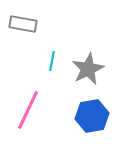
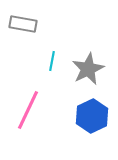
blue hexagon: rotated 16 degrees counterclockwise
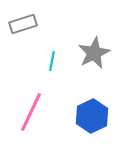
gray rectangle: rotated 28 degrees counterclockwise
gray star: moved 6 px right, 16 px up
pink line: moved 3 px right, 2 px down
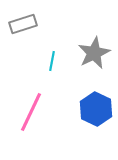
blue hexagon: moved 4 px right, 7 px up; rotated 8 degrees counterclockwise
